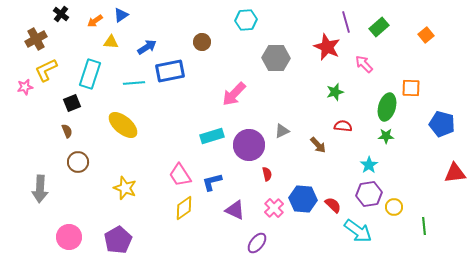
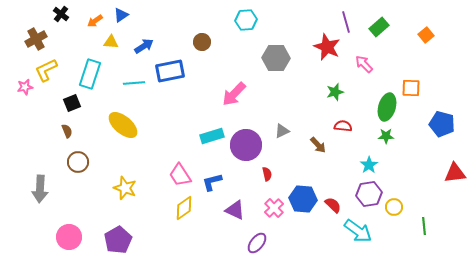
blue arrow at (147, 47): moved 3 px left, 1 px up
purple circle at (249, 145): moved 3 px left
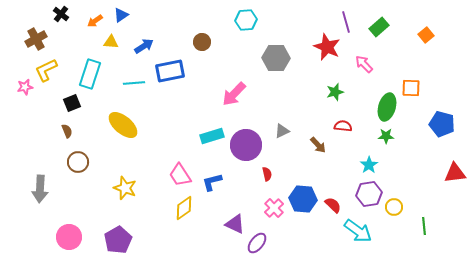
purple triangle at (235, 210): moved 14 px down
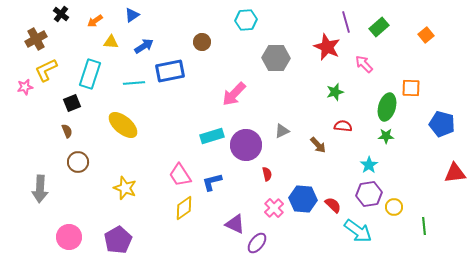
blue triangle at (121, 15): moved 11 px right
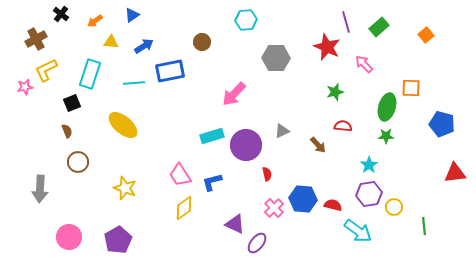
red semicircle at (333, 205): rotated 30 degrees counterclockwise
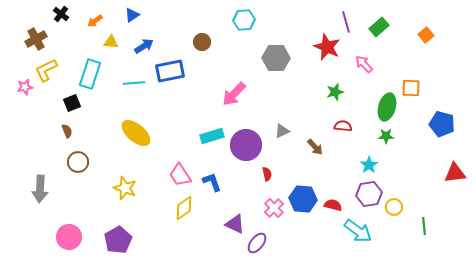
cyan hexagon at (246, 20): moved 2 px left
yellow ellipse at (123, 125): moved 13 px right, 8 px down
brown arrow at (318, 145): moved 3 px left, 2 px down
blue L-shape at (212, 182): rotated 85 degrees clockwise
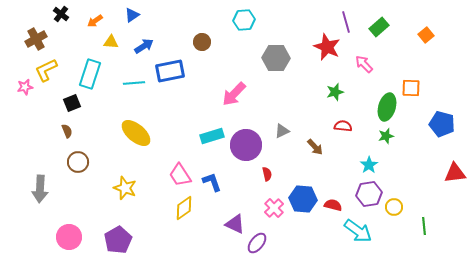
green star at (386, 136): rotated 14 degrees counterclockwise
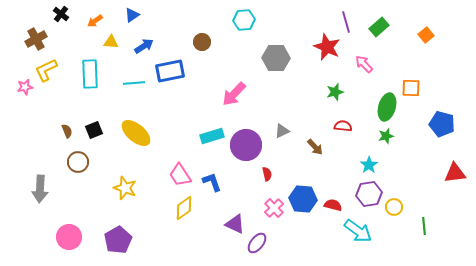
cyan rectangle at (90, 74): rotated 20 degrees counterclockwise
black square at (72, 103): moved 22 px right, 27 px down
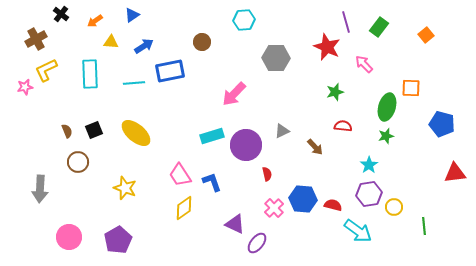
green rectangle at (379, 27): rotated 12 degrees counterclockwise
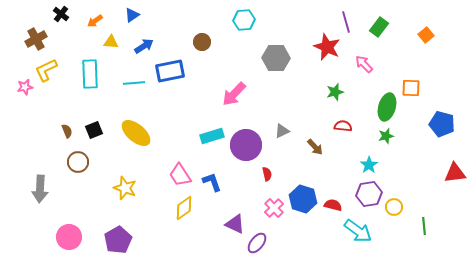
blue hexagon at (303, 199): rotated 12 degrees clockwise
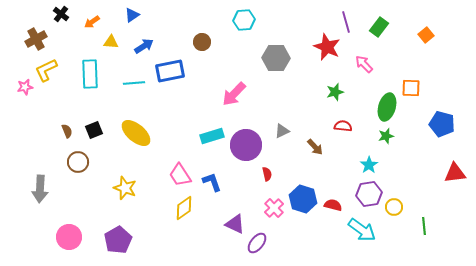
orange arrow at (95, 21): moved 3 px left, 1 px down
cyan arrow at (358, 231): moved 4 px right, 1 px up
